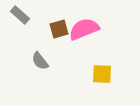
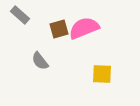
pink semicircle: moved 1 px up
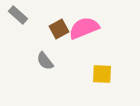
gray rectangle: moved 2 px left
brown square: rotated 12 degrees counterclockwise
gray semicircle: moved 5 px right
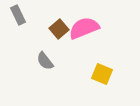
gray rectangle: rotated 24 degrees clockwise
brown square: rotated 12 degrees counterclockwise
yellow square: rotated 20 degrees clockwise
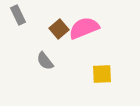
yellow square: rotated 25 degrees counterclockwise
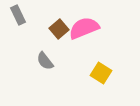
yellow square: moved 1 px left, 1 px up; rotated 35 degrees clockwise
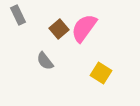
pink semicircle: rotated 32 degrees counterclockwise
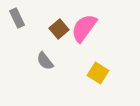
gray rectangle: moved 1 px left, 3 px down
yellow square: moved 3 px left
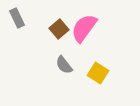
gray semicircle: moved 19 px right, 4 px down
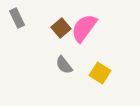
brown square: moved 2 px right, 1 px up
yellow square: moved 2 px right
